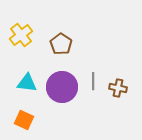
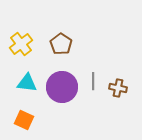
yellow cross: moved 9 px down
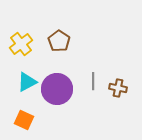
brown pentagon: moved 2 px left, 3 px up
cyan triangle: moved 1 px up; rotated 35 degrees counterclockwise
purple circle: moved 5 px left, 2 px down
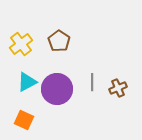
gray line: moved 1 px left, 1 px down
brown cross: rotated 36 degrees counterclockwise
